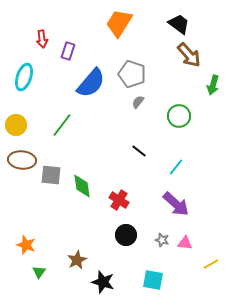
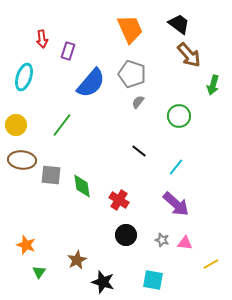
orange trapezoid: moved 11 px right, 6 px down; rotated 124 degrees clockwise
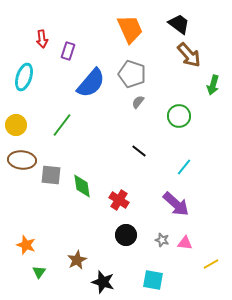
cyan line: moved 8 px right
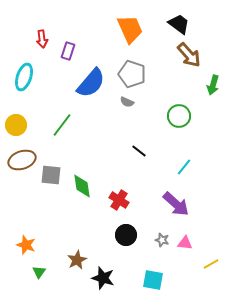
gray semicircle: moved 11 px left; rotated 104 degrees counterclockwise
brown ellipse: rotated 24 degrees counterclockwise
black star: moved 4 px up
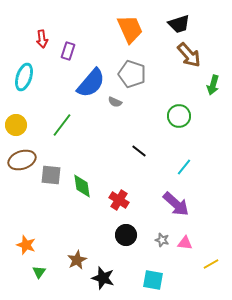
black trapezoid: rotated 125 degrees clockwise
gray semicircle: moved 12 px left
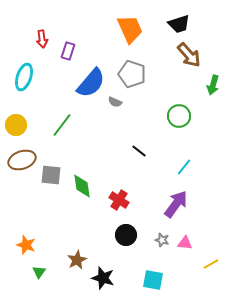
purple arrow: rotated 96 degrees counterclockwise
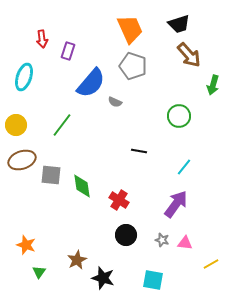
gray pentagon: moved 1 px right, 8 px up
black line: rotated 28 degrees counterclockwise
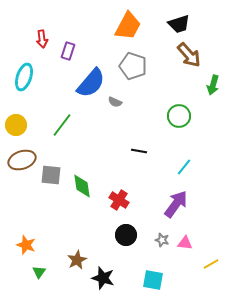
orange trapezoid: moved 2 px left, 3 px up; rotated 52 degrees clockwise
